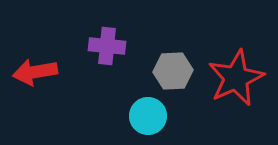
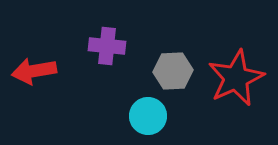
red arrow: moved 1 px left, 1 px up
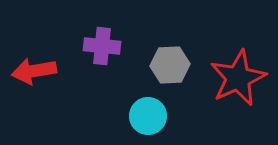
purple cross: moved 5 px left
gray hexagon: moved 3 px left, 6 px up
red star: moved 2 px right
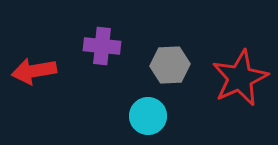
red star: moved 2 px right
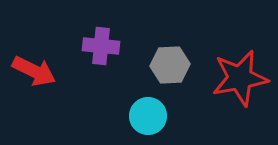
purple cross: moved 1 px left
red arrow: rotated 144 degrees counterclockwise
red star: rotated 14 degrees clockwise
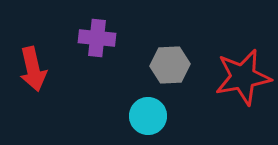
purple cross: moved 4 px left, 8 px up
red arrow: moved 1 px left, 2 px up; rotated 51 degrees clockwise
red star: moved 3 px right, 1 px up
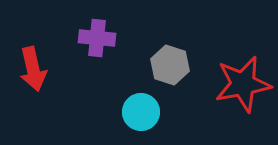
gray hexagon: rotated 21 degrees clockwise
red star: moved 7 px down
cyan circle: moved 7 px left, 4 px up
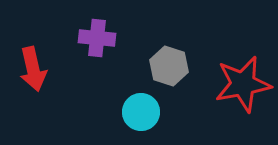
gray hexagon: moved 1 px left, 1 px down
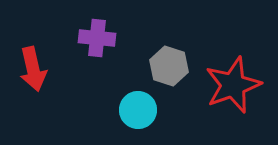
red star: moved 10 px left, 1 px down; rotated 10 degrees counterclockwise
cyan circle: moved 3 px left, 2 px up
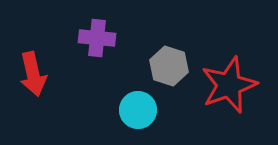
red arrow: moved 5 px down
red star: moved 4 px left
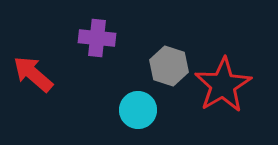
red arrow: rotated 144 degrees clockwise
red star: moved 6 px left; rotated 10 degrees counterclockwise
